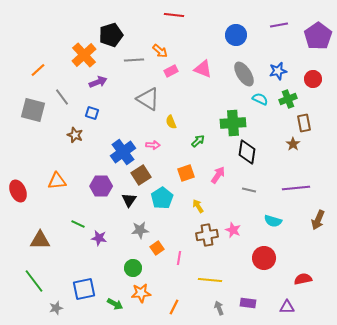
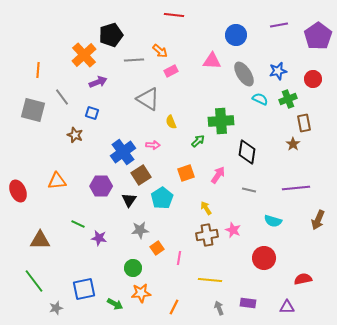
pink triangle at (203, 69): moved 9 px right, 8 px up; rotated 18 degrees counterclockwise
orange line at (38, 70): rotated 42 degrees counterclockwise
green cross at (233, 123): moved 12 px left, 2 px up
yellow arrow at (198, 206): moved 8 px right, 2 px down
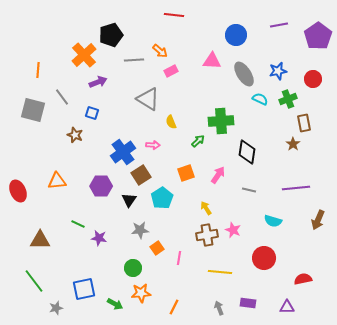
yellow line at (210, 280): moved 10 px right, 8 px up
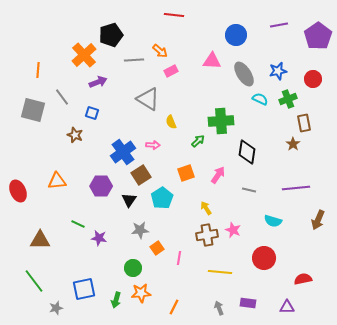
green arrow at (115, 304): moved 1 px right, 4 px up; rotated 77 degrees clockwise
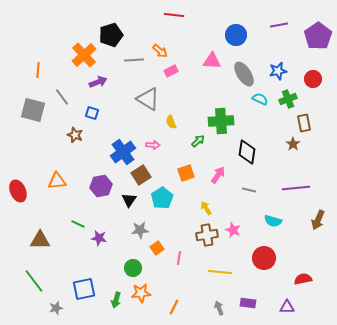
purple hexagon at (101, 186): rotated 10 degrees counterclockwise
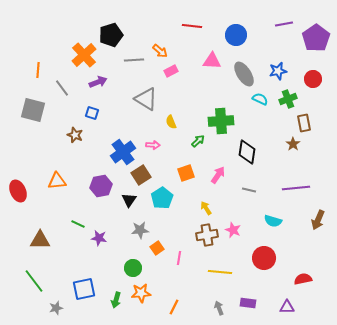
red line at (174, 15): moved 18 px right, 11 px down
purple line at (279, 25): moved 5 px right, 1 px up
purple pentagon at (318, 36): moved 2 px left, 2 px down
gray line at (62, 97): moved 9 px up
gray triangle at (148, 99): moved 2 px left
